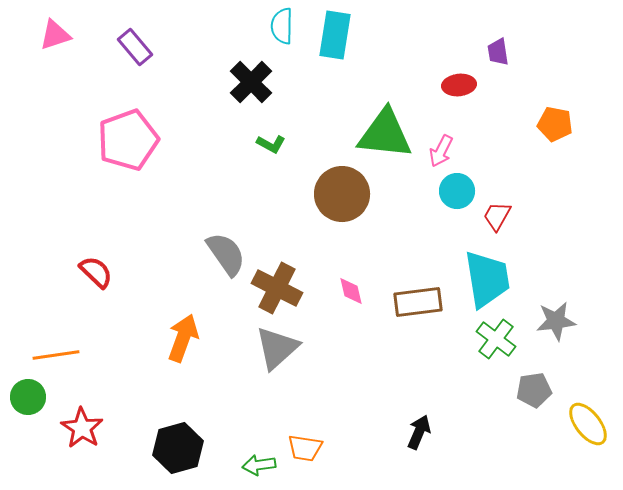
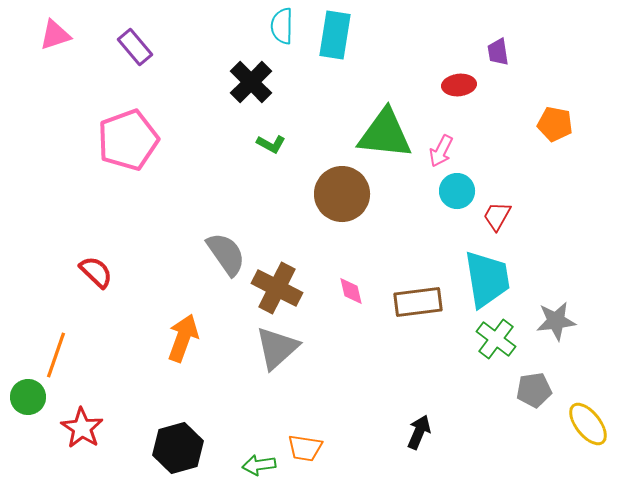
orange line: rotated 63 degrees counterclockwise
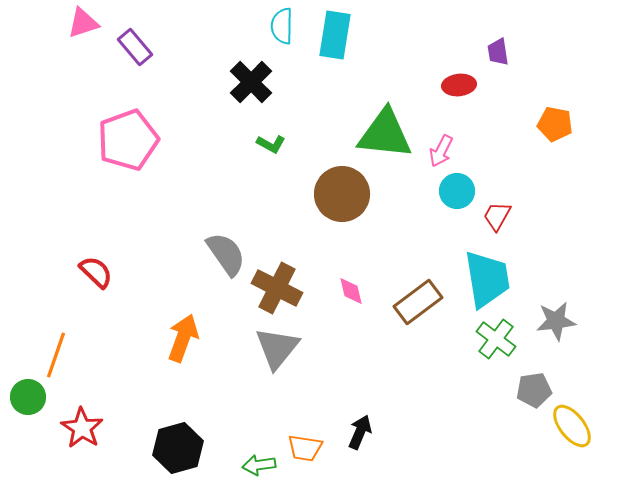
pink triangle: moved 28 px right, 12 px up
brown rectangle: rotated 30 degrees counterclockwise
gray triangle: rotated 9 degrees counterclockwise
yellow ellipse: moved 16 px left, 2 px down
black arrow: moved 59 px left
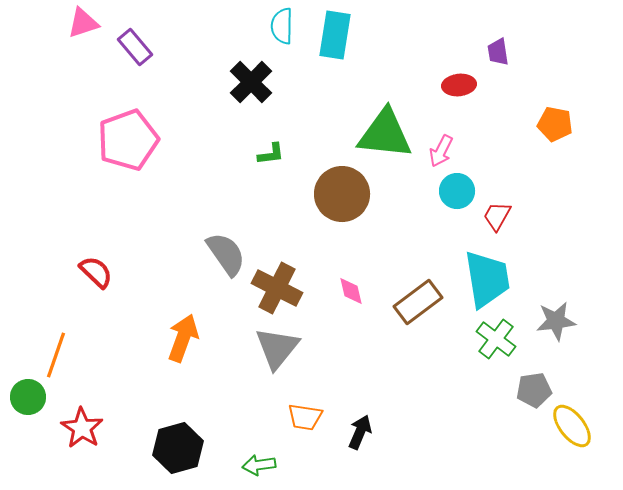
green L-shape: moved 10 px down; rotated 36 degrees counterclockwise
orange trapezoid: moved 31 px up
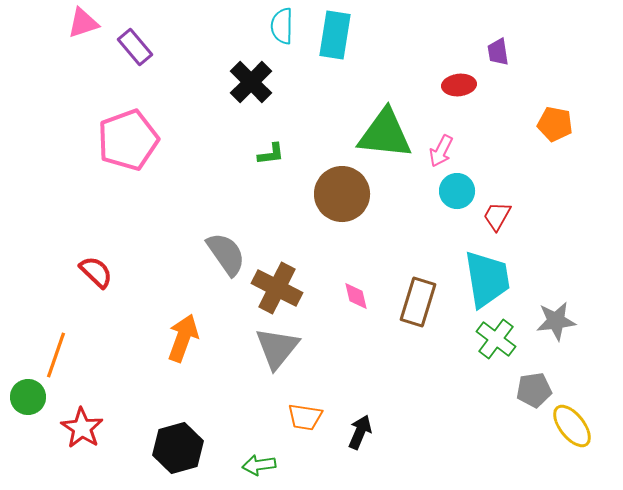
pink diamond: moved 5 px right, 5 px down
brown rectangle: rotated 36 degrees counterclockwise
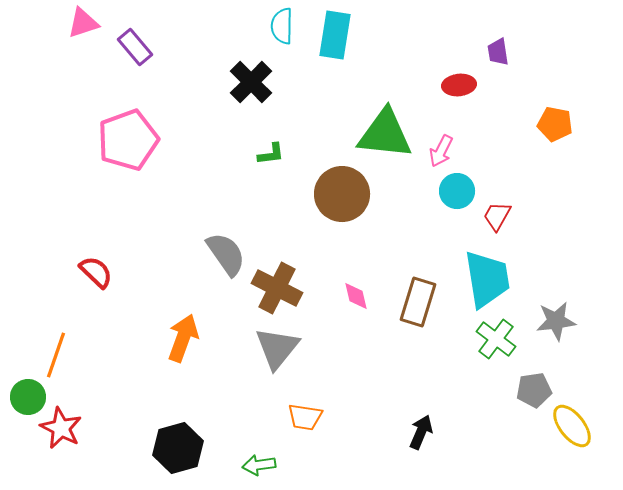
red star: moved 21 px left; rotated 6 degrees counterclockwise
black arrow: moved 61 px right
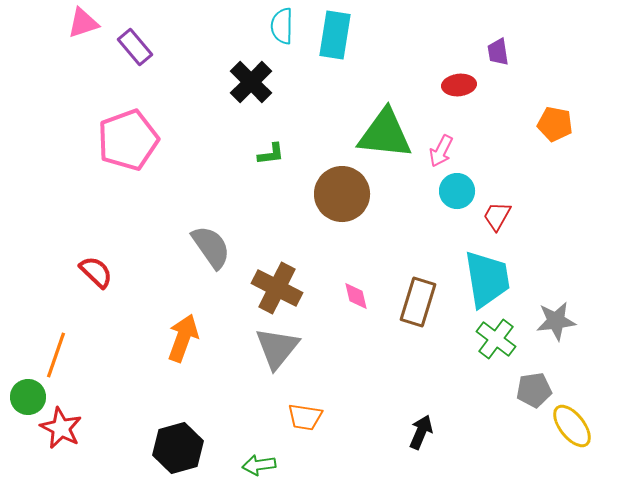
gray semicircle: moved 15 px left, 7 px up
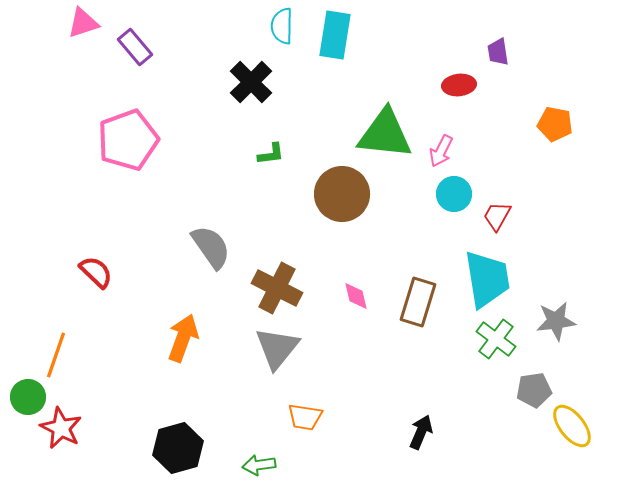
cyan circle: moved 3 px left, 3 px down
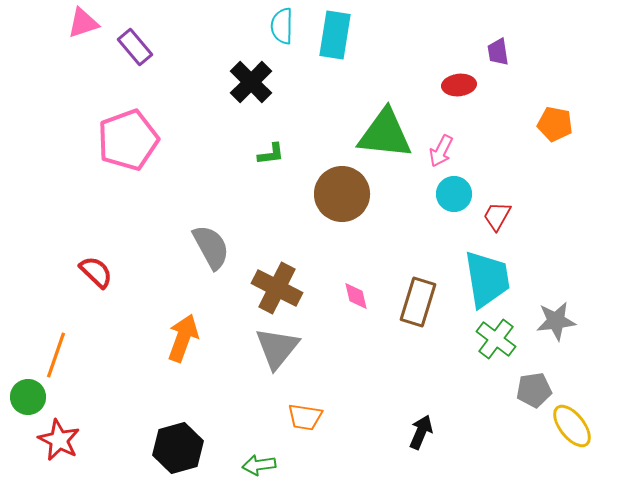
gray semicircle: rotated 6 degrees clockwise
red star: moved 2 px left, 12 px down
